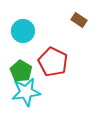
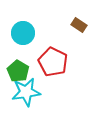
brown rectangle: moved 5 px down
cyan circle: moved 2 px down
green pentagon: moved 3 px left
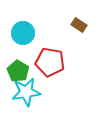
red pentagon: moved 3 px left; rotated 16 degrees counterclockwise
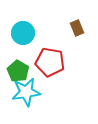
brown rectangle: moved 2 px left, 3 px down; rotated 35 degrees clockwise
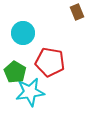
brown rectangle: moved 16 px up
green pentagon: moved 3 px left, 1 px down
cyan star: moved 4 px right
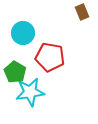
brown rectangle: moved 5 px right
red pentagon: moved 5 px up
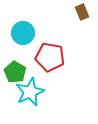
cyan star: rotated 16 degrees counterclockwise
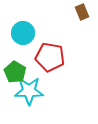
cyan star: moved 1 px left, 1 px up; rotated 24 degrees clockwise
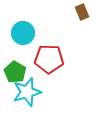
red pentagon: moved 1 px left, 2 px down; rotated 8 degrees counterclockwise
cyan star: moved 2 px left, 1 px down; rotated 16 degrees counterclockwise
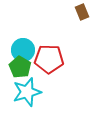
cyan circle: moved 17 px down
green pentagon: moved 5 px right, 5 px up
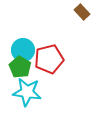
brown rectangle: rotated 21 degrees counterclockwise
red pentagon: rotated 16 degrees counterclockwise
cyan star: rotated 24 degrees clockwise
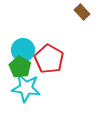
red pentagon: rotated 28 degrees counterclockwise
cyan star: moved 1 px left, 4 px up
